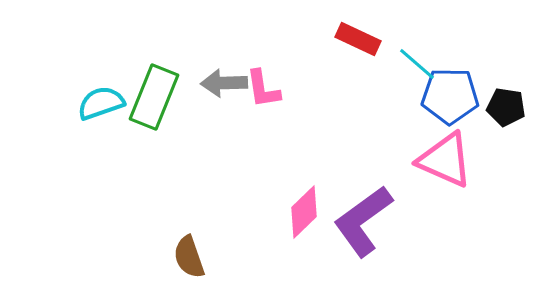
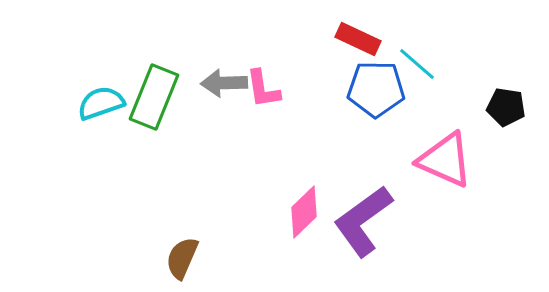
blue pentagon: moved 74 px left, 7 px up
brown semicircle: moved 7 px left, 1 px down; rotated 42 degrees clockwise
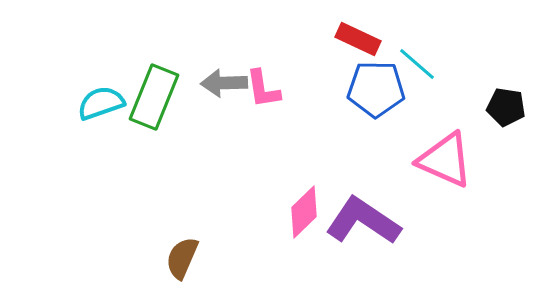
purple L-shape: rotated 70 degrees clockwise
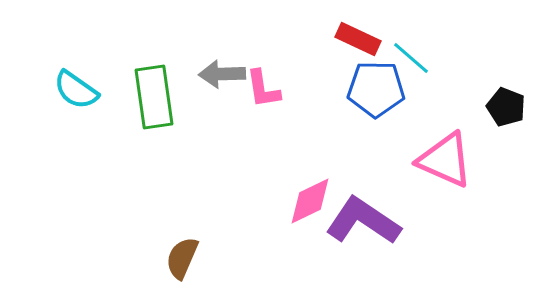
cyan line: moved 6 px left, 6 px up
gray arrow: moved 2 px left, 9 px up
green rectangle: rotated 30 degrees counterclockwise
cyan semicircle: moved 25 px left, 13 px up; rotated 126 degrees counterclockwise
black pentagon: rotated 12 degrees clockwise
pink diamond: moved 6 px right, 11 px up; rotated 18 degrees clockwise
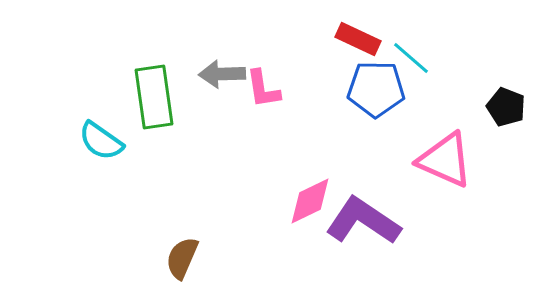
cyan semicircle: moved 25 px right, 51 px down
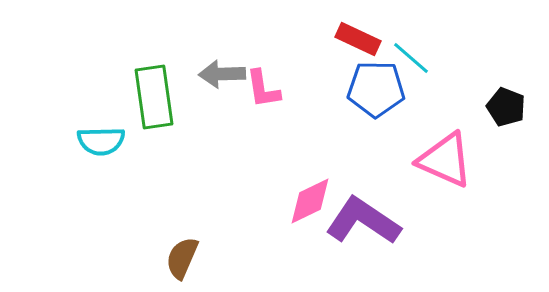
cyan semicircle: rotated 36 degrees counterclockwise
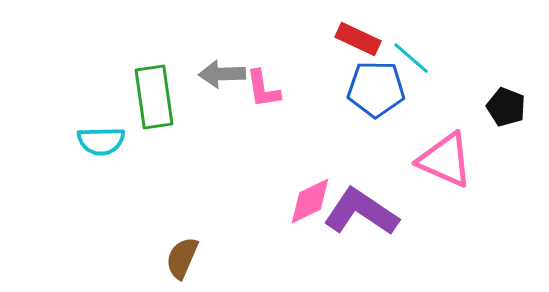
purple L-shape: moved 2 px left, 9 px up
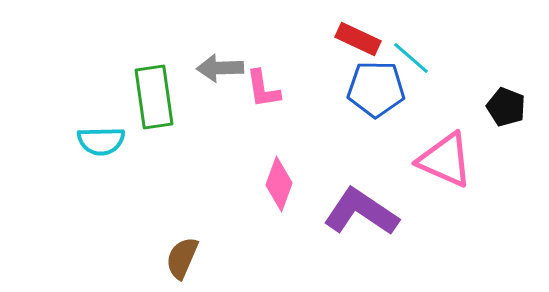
gray arrow: moved 2 px left, 6 px up
pink diamond: moved 31 px left, 17 px up; rotated 44 degrees counterclockwise
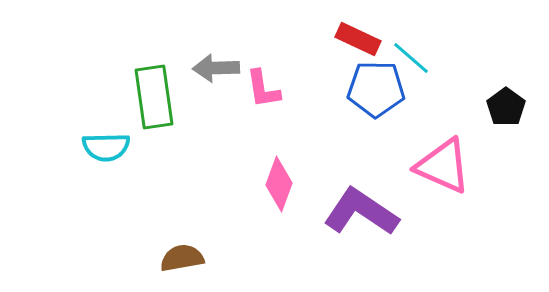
gray arrow: moved 4 px left
black pentagon: rotated 15 degrees clockwise
cyan semicircle: moved 5 px right, 6 px down
pink triangle: moved 2 px left, 6 px down
brown semicircle: rotated 57 degrees clockwise
